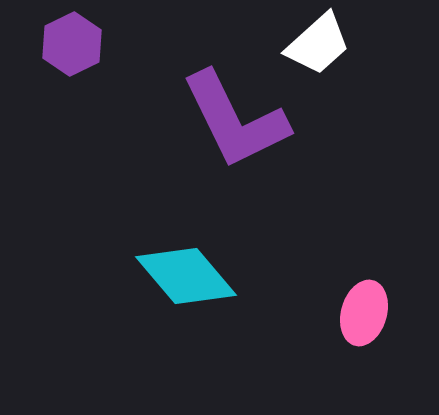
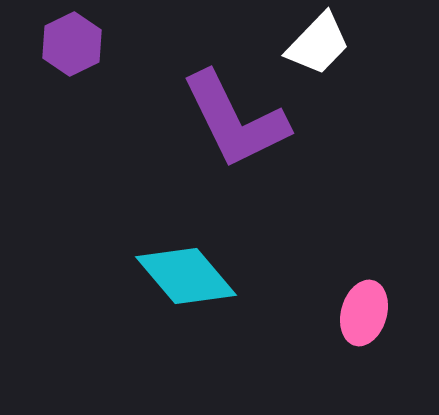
white trapezoid: rotated 4 degrees counterclockwise
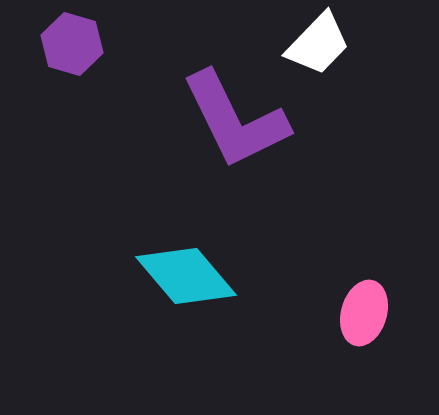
purple hexagon: rotated 18 degrees counterclockwise
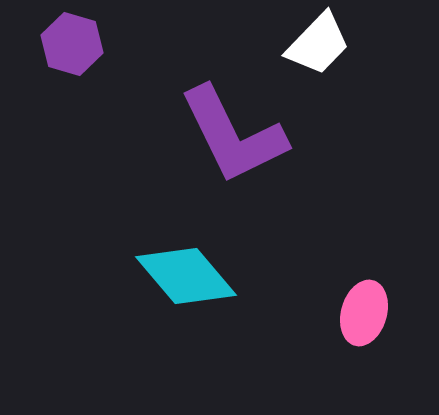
purple L-shape: moved 2 px left, 15 px down
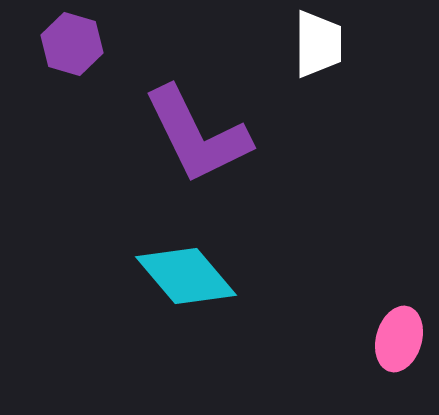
white trapezoid: rotated 44 degrees counterclockwise
purple L-shape: moved 36 px left
pink ellipse: moved 35 px right, 26 px down
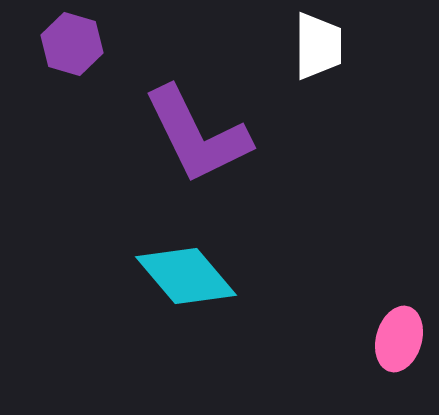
white trapezoid: moved 2 px down
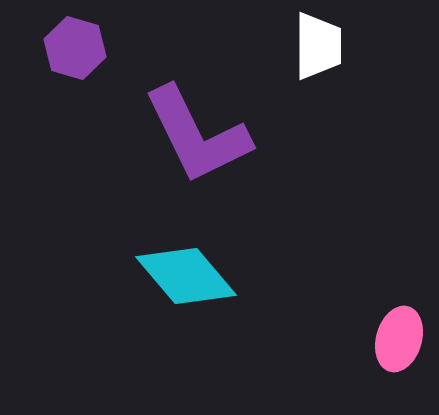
purple hexagon: moved 3 px right, 4 px down
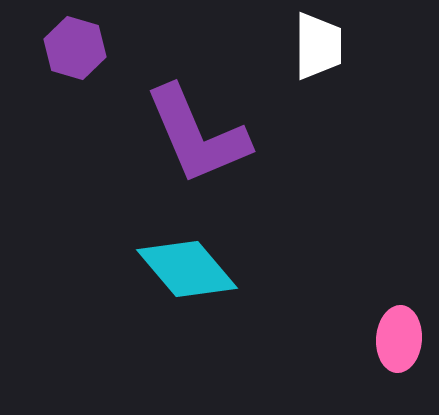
purple L-shape: rotated 3 degrees clockwise
cyan diamond: moved 1 px right, 7 px up
pink ellipse: rotated 12 degrees counterclockwise
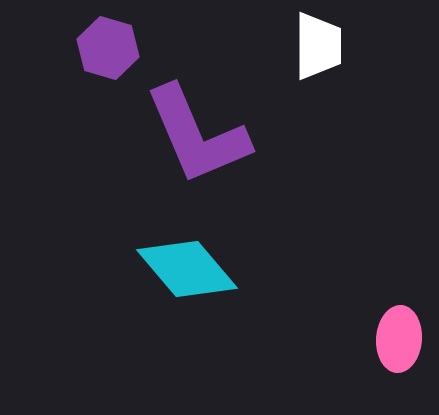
purple hexagon: moved 33 px right
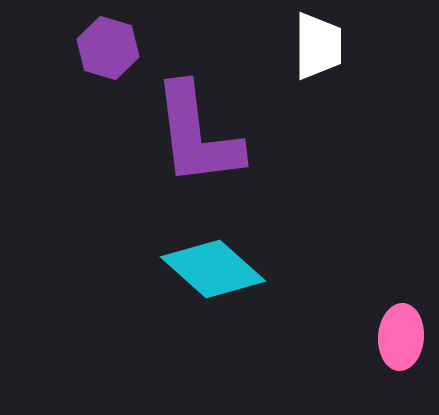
purple L-shape: rotated 16 degrees clockwise
cyan diamond: moved 26 px right; rotated 8 degrees counterclockwise
pink ellipse: moved 2 px right, 2 px up
